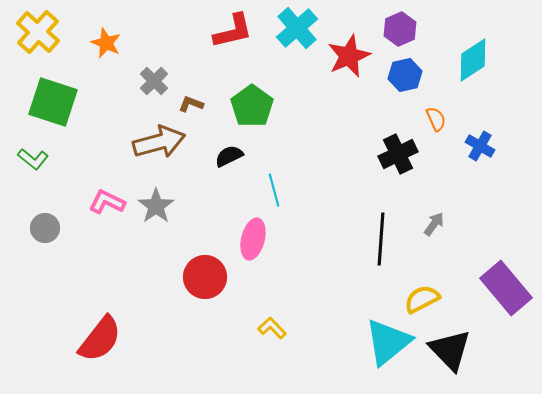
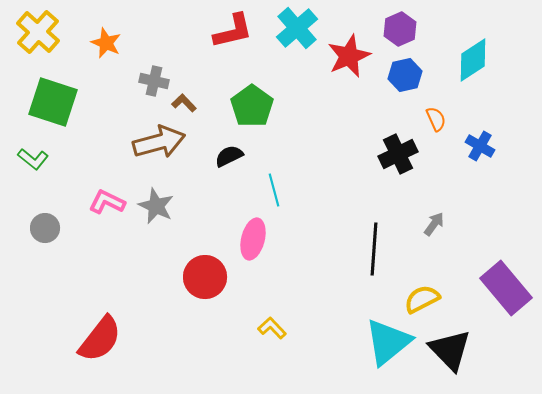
gray cross: rotated 32 degrees counterclockwise
brown L-shape: moved 7 px left, 1 px up; rotated 25 degrees clockwise
gray star: rotated 12 degrees counterclockwise
black line: moved 7 px left, 10 px down
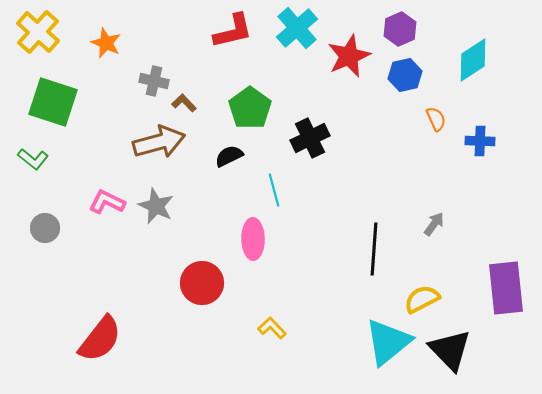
green pentagon: moved 2 px left, 2 px down
blue cross: moved 5 px up; rotated 28 degrees counterclockwise
black cross: moved 88 px left, 16 px up
pink ellipse: rotated 15 degrees counterclockwise
red circle: moved 3 px left, 6 px down
purple rectangle: rotated 34 degrees clockwise
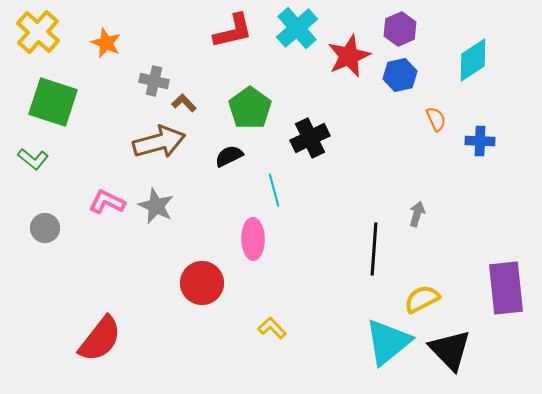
blue hexagon: moved 5 px left
gray arrow: moved 17 px left, 10 px up; rotated 20 degrees counterclockwise
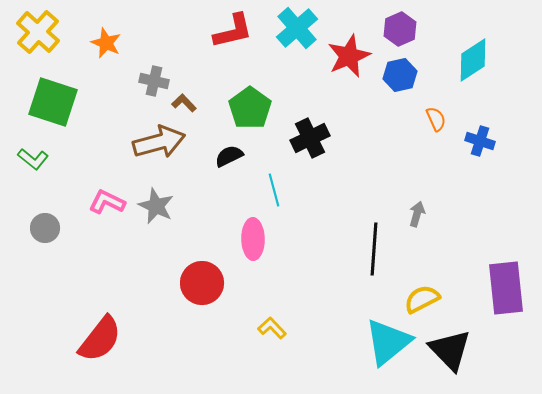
blue cross: rotated 16 degrees clockwise
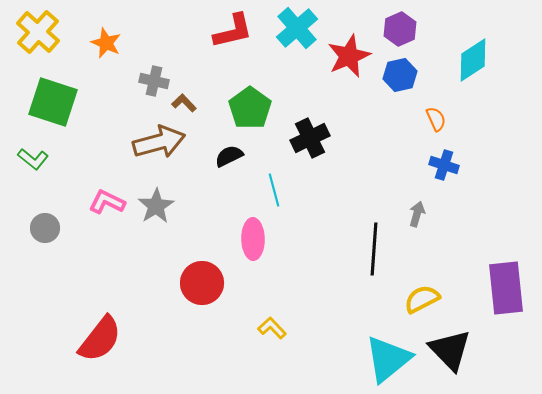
blue cross: moved 36 px left, 24 px down
gray star: rotated 15 degrees clockwise
cyan triangle: moved 17 px down
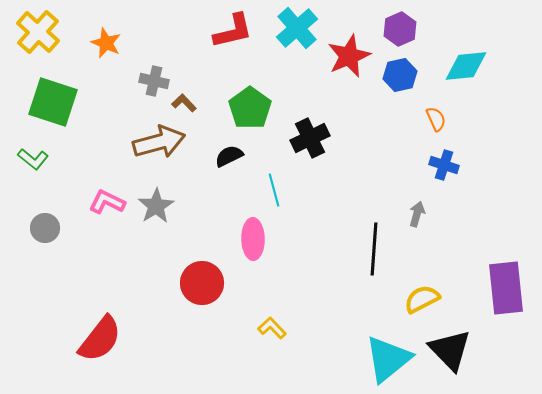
cyan diamond: moved 7 px left, 6 px down; rotated 27 degrees clockwise
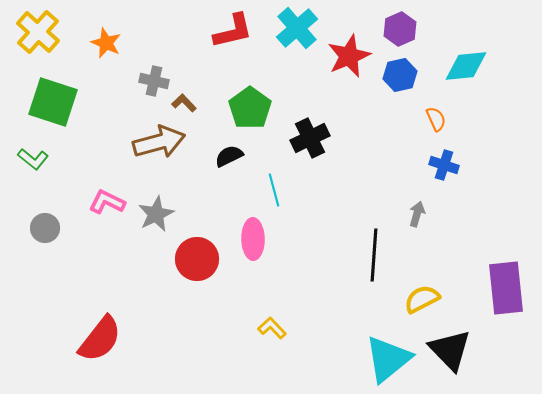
gray star: moved 8 px down; rotated 6 degrees clockwise
black line: moved 6 px down
red circle: moved 5 px left, 24 px up
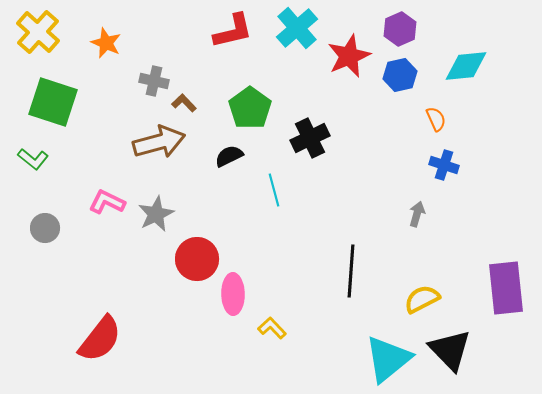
pink ellipse: moved 20 px left, 55 px down
black line: moved 23 px left, 16 px down
